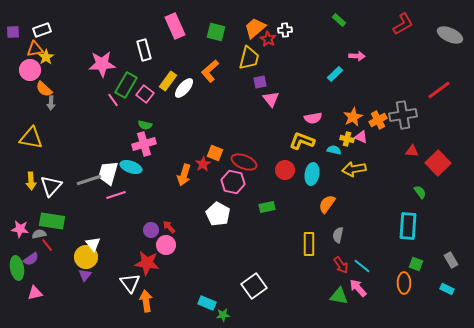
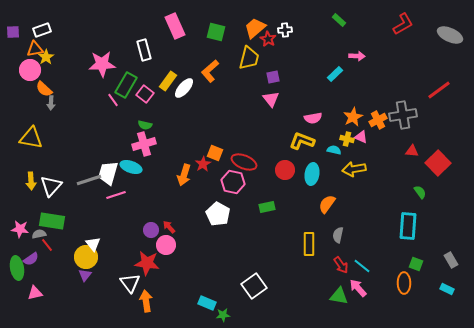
purple square at (260, 82): moved 13 px right, 5 px up
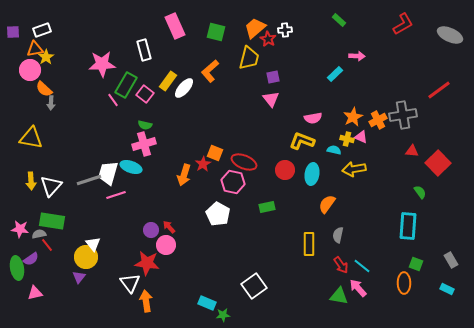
purple triangle at (85, 275): moved 6 px left, 2 px down
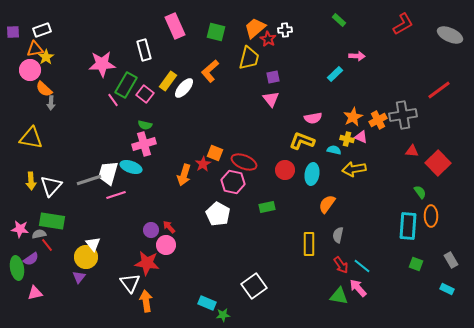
orange ellipse at (404, 283): moved 27 px right, 67 px up
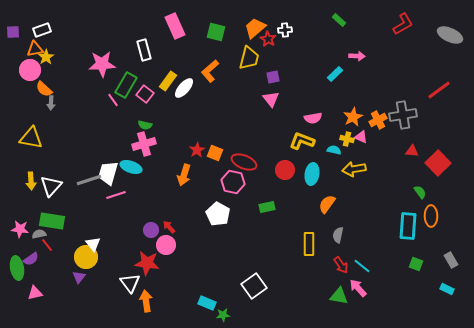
red star at (203, 164): moved 6 px left, 14 px up
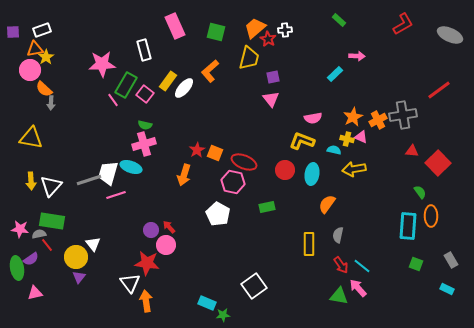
yellow circle at (86, 257): moved 10 px left
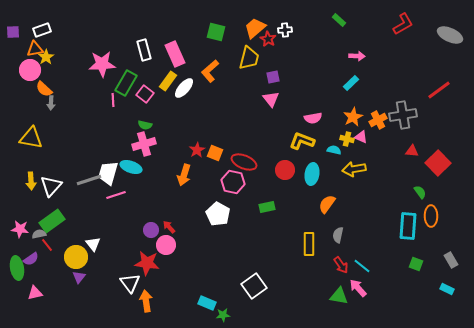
pink rectangle at (175, 26): moved 28 px down
cyan rectangle at (335, 74): moved 16 px right, 9 px down
green rectangle at (126, 85): moved 2 px up
pink line at (113, 100): rotated 32 degrees clockwise
green rectangle at (52, 221): rotated 45 degrees counterclockwise
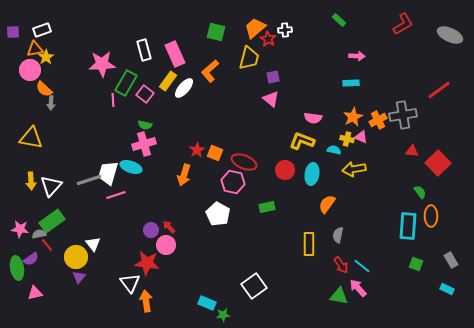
cyan rectangle at (351, 83): rotated 42 degrees clockwise
pink triangle at (271, 99): rotated 12 degrees counterclockwise
pink semicircle at (313, 118): rotated 18 degrees clockwise
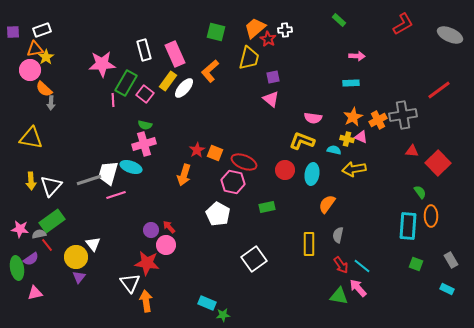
white square at (254, 286): moved 27 px up
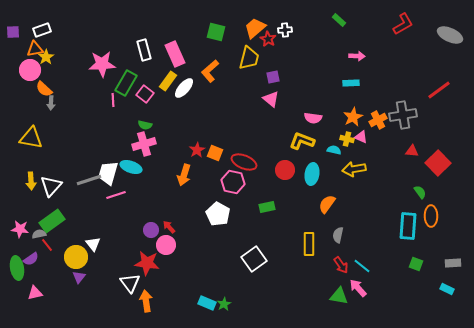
gray rectangle at (451, 260): moved 2 px right, 3 px down; rotated 63 degrees counterclockwise
green star at (223, 315): moved 1 px right, 11 px up; rotated 24 degrees counterclockwise
